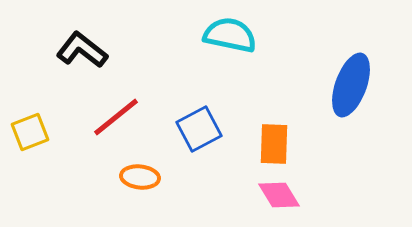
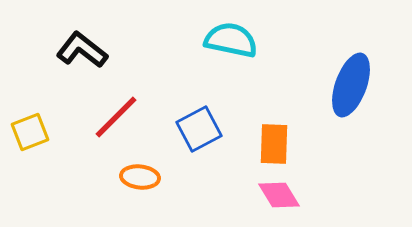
cyan semicircle: moved 1 px right, 5 px down
red line: rotated 6 degrees counterclockwise
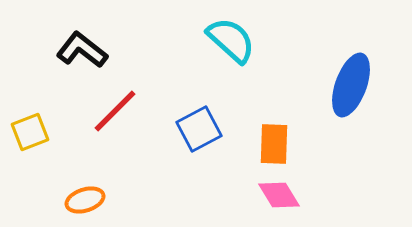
cyan semicircle: rotated 30 degrees clockwise
red line: moved 1 px left, 6 px up
orange ellipse: moved 55 px left, 23 px down; rotated 24 degrees counterclockwise
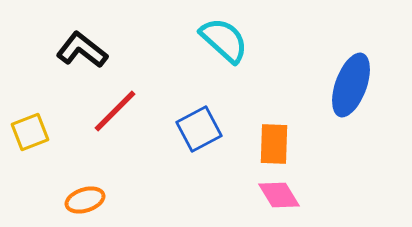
cyan semicircle: moved 7 px left
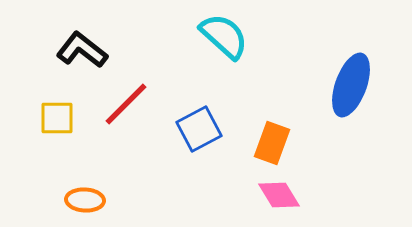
cyan semicircle: moved 4 px up
red line: moved 11 px right, 7 px up
yellow square: moved 27 px right, 14 px up; rotated 21 degrees clockwise
orange rectangle: moved 2 px left, 1 px up; rotated 18 degrees clockwise
orange ellipse: rotated 21 degrees clockwise
